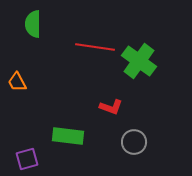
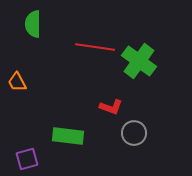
gray circle: moved 9 px up
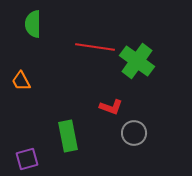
green cross: moved 2 px left
orange trapezoid: moved 4 px right, 1 px up
green rectangle: rotated 72 degrees clockwise
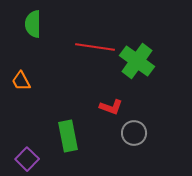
purple square: rotated 30 degrees counterclockwise
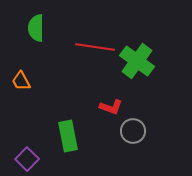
green semicircle: moved 3 px right, 4 px down
gray circle: moved 1 px left, 2 px up
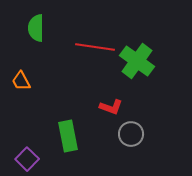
gray circle: moved 2 px left, 3 px down
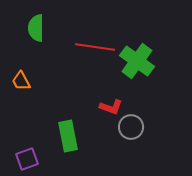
gray circle: moved 7 px up
purple square: rotated 25 degrees clockwise
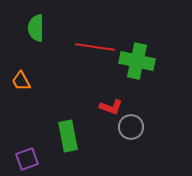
green cross: rotated 24 degrees counterclockwise
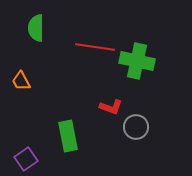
gray circle: moved 5 px right
purple square: moved 1 px left; rotated 15 degrees counterclockwise
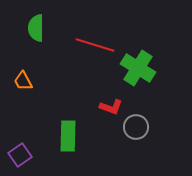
red line: moved 2 px up; rotated 9 degrees clockwise
green cross: moved 1 px right, 7 px down; rotated 20 degrees clockwise
orange trapezoid: moved 2 px right
green rectangle: rotated 12 degrees clockwise
purple square: moved 6 px left, 4 px up
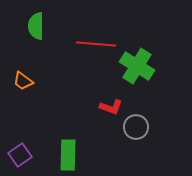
green semicircle: moved 2 px up
red line: moved 1 px right, 1 px up; rotated 12 degrees counterclockwise
green cross: moved 1 px left, 2 px up
orange trapezoid: rotated 25 degrees counterclockwise
green rectangle: moved 19 px down
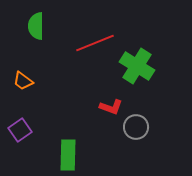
red line: moved 1 px left, 1 px up; rotated 27 degrees counterclockwise
purple square: moved 25 px up
